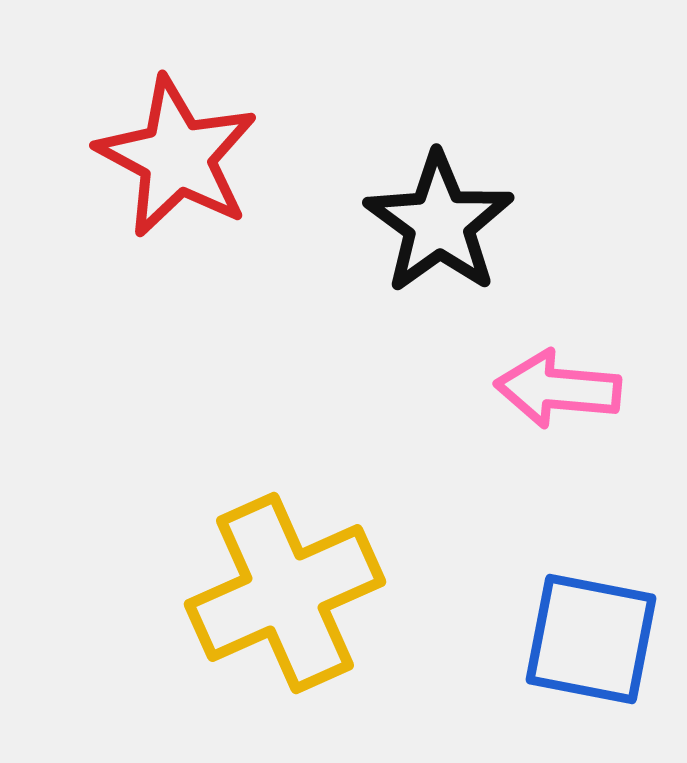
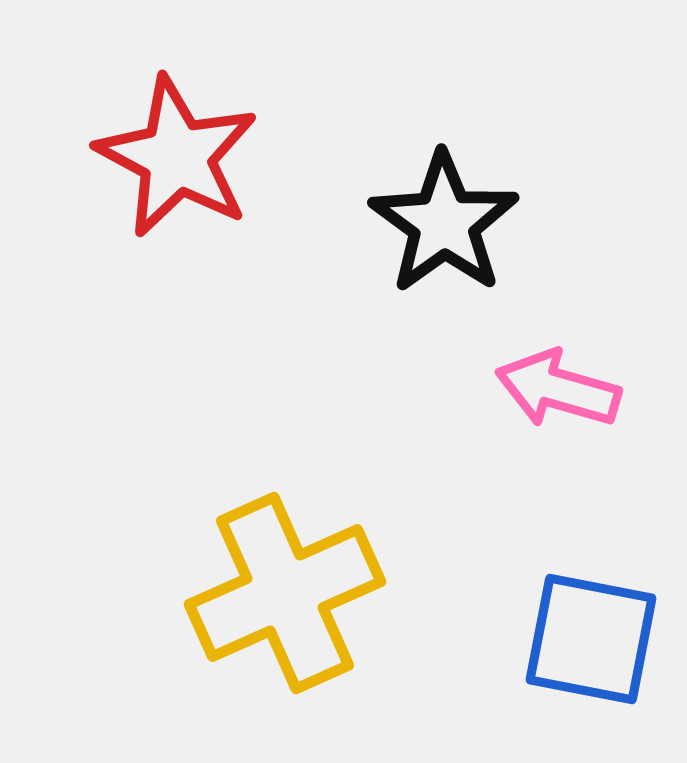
black star: moved 5 px right
pink arrow: rotated 11 degrees clockwise
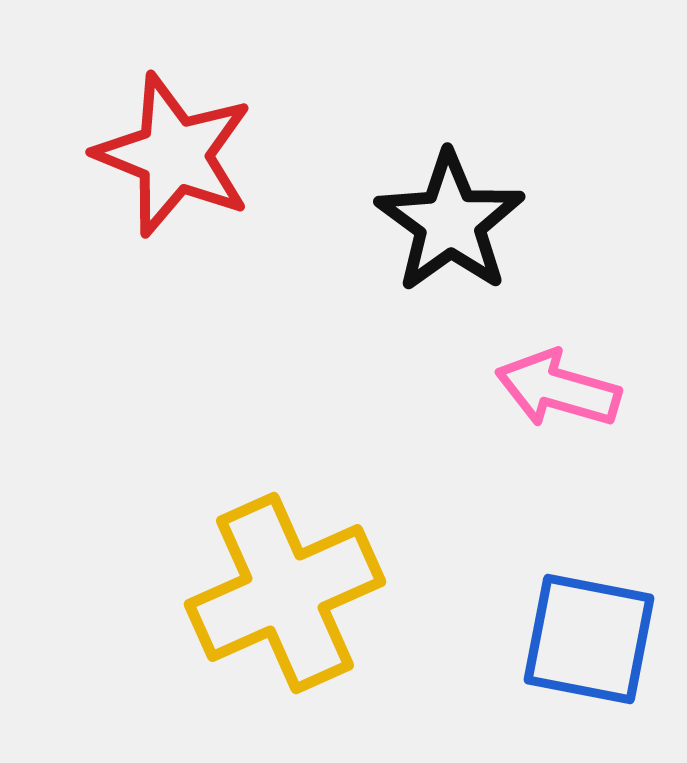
red star: moved 3 px left, 2 px up; rotated 6 degrees counterclockwise
black star: moved 6 px right, 1 px up
blue square: moved 2 px left
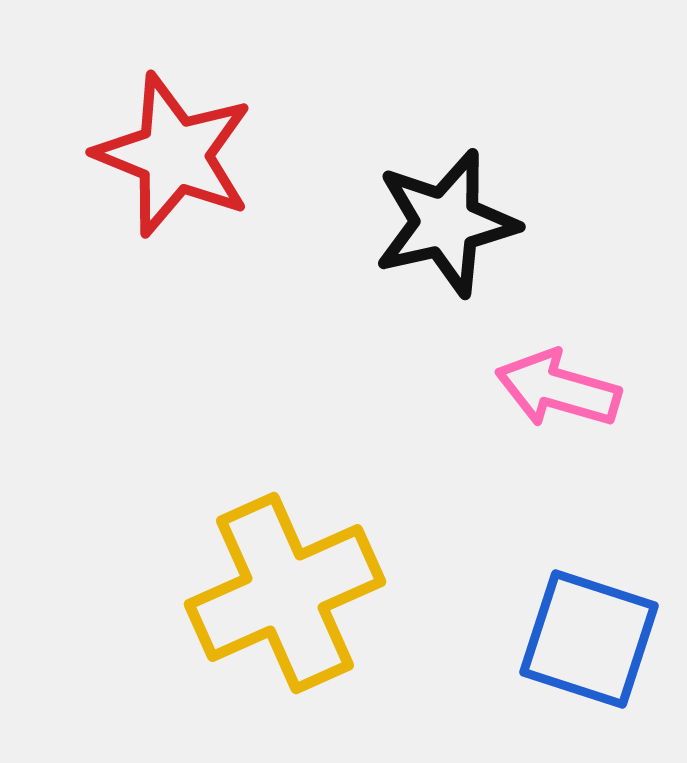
black star: moved 4 px left, 1 px down; rotated 23 degrees clockwise
blue square: rotated 7 degrees clockwise
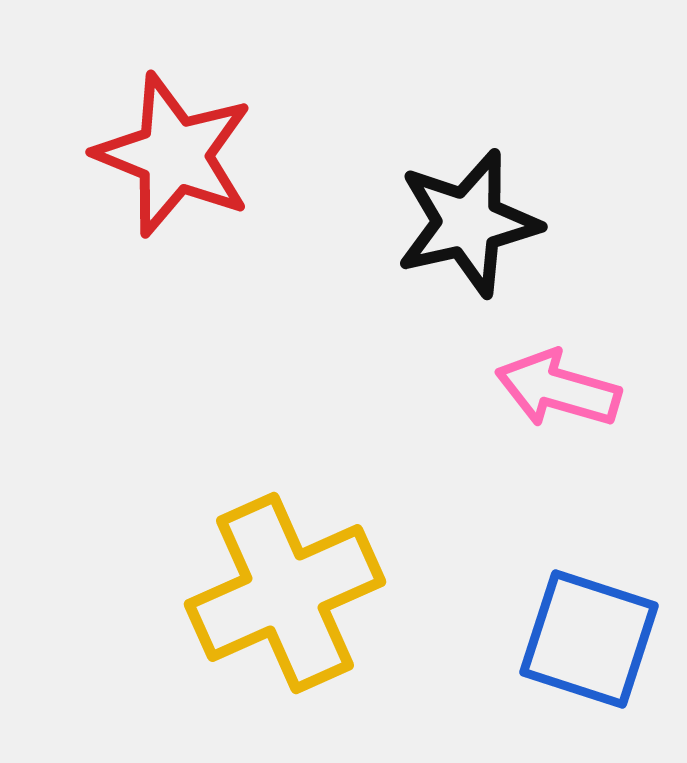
black star: moved 22 px right
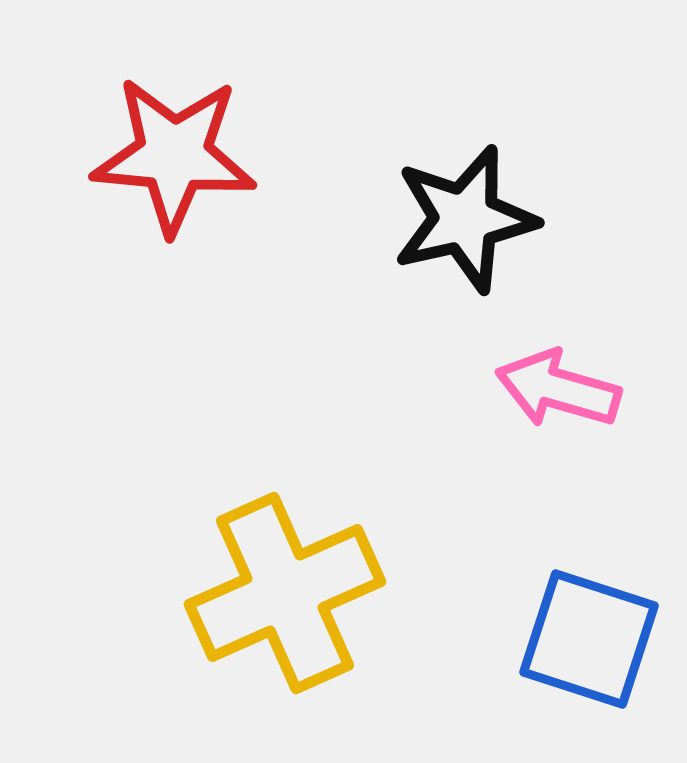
red star: rotated 17 degrees counterclockwise
black star: moved 3 px left, 4 px up
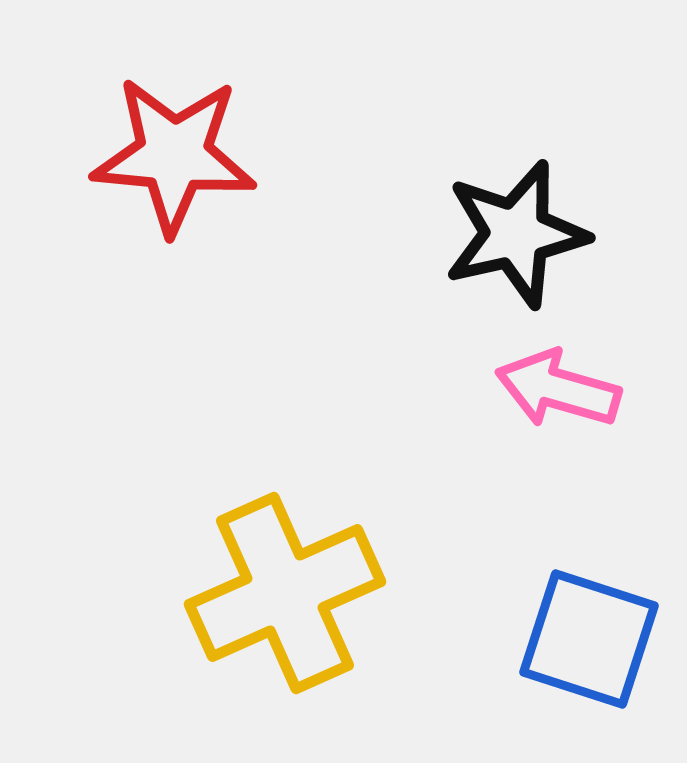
black star: moved 51 px right, 15 px down
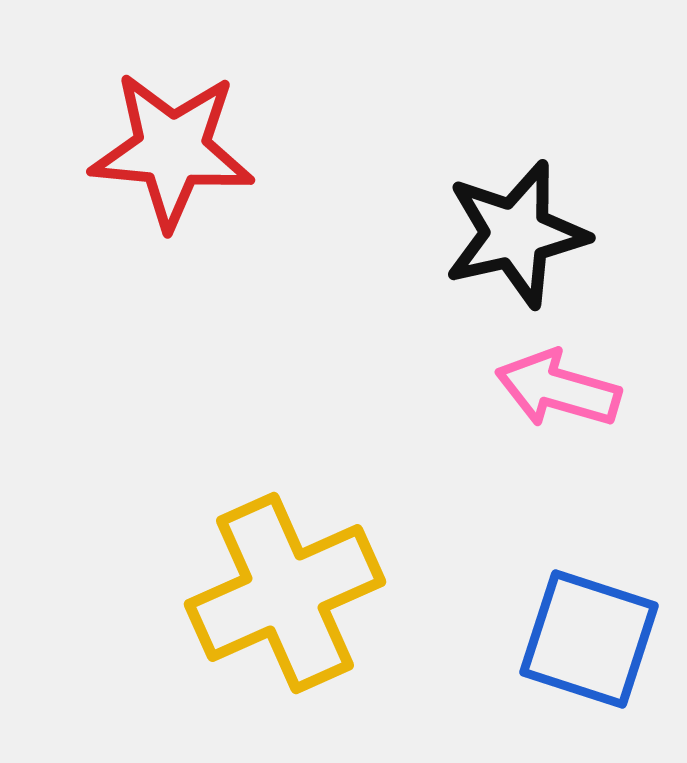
red star: moved 2 px left, 5 px up
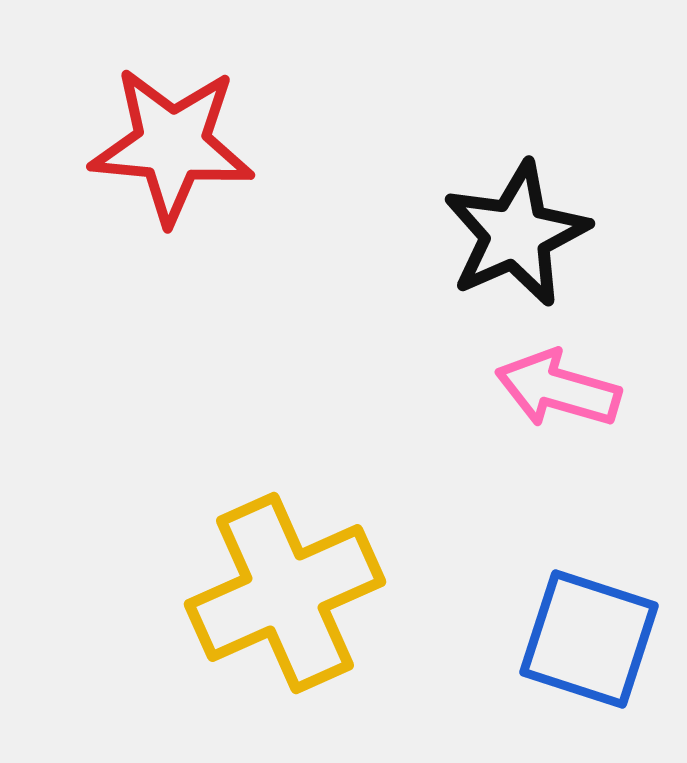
red star: moved 5 px up
black star: rotated 11 degrees counterclockwise
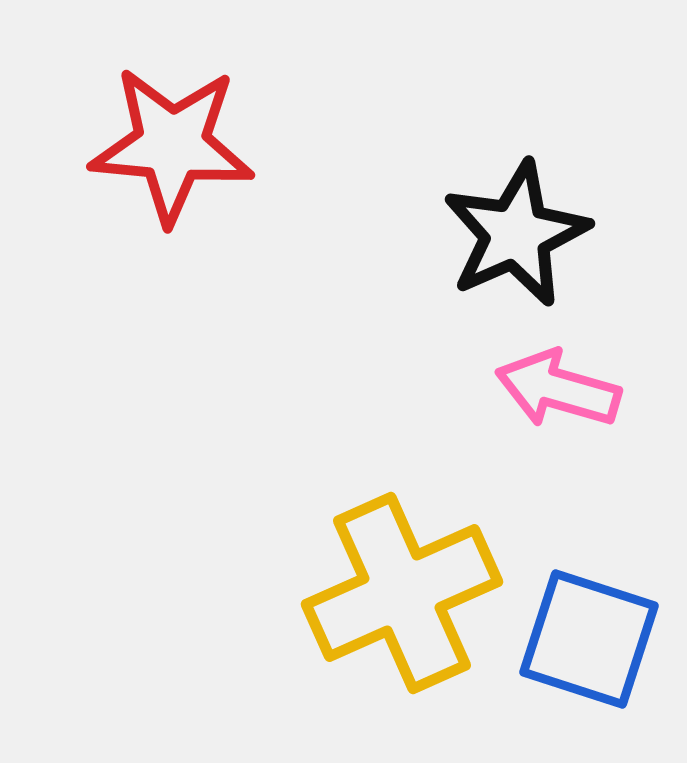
yellow cross: moved 117 px right
